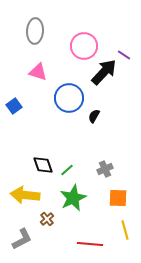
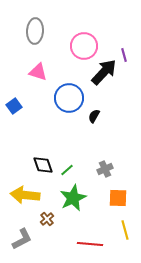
purple line: rotated 40 degrees clockwise
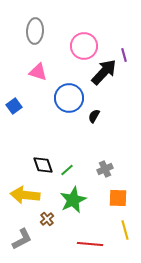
green star: moved 2 px down
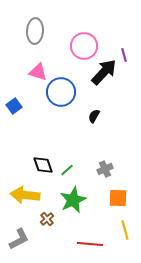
blue circle: moved 8 px left, 6 px up
gray L-shape: moved 3 px left
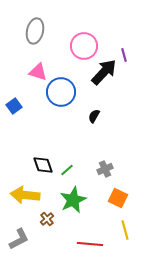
gray ellipse: rotated 10 degrees clockwise
orange square: rotated 24 degrees clockwise
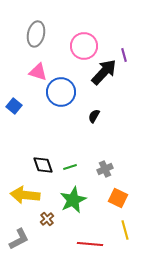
gray ellipse: moved 1 px right, 3 px down
blue square: rotated 14 degrees counterclockwise
green line: moved 3 px right, 3 px up; rotated 24 degrees clockwise
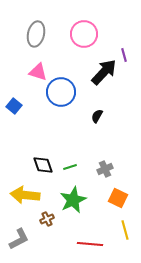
pink circle: moved 12 px up
black semicircle: moved 3 px right
brown cross: rotated 16 degrees clockwise
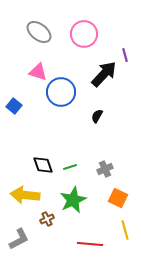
gray ellipse: moved 3 px right, 2 px up; rotated 65 degrees counterclockwise
purple line: moved 1 px right
black arrow: moved 2 px down
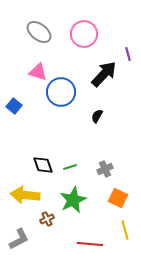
purple line: moved 3 px right, 1 px up
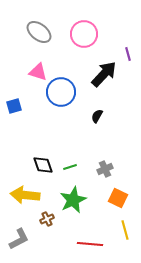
blue square: rotated 35 degrees clockwise
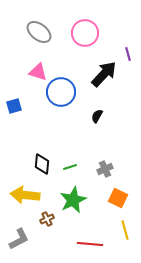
pink circle: moved 1 px right, 1 px up
black diamond: moved 1 px left, 1 px up; rotated 25 degrees clockwise
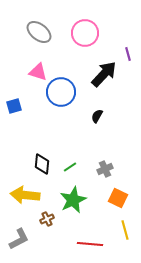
green line: rotated 16 degrees counterclockwise
